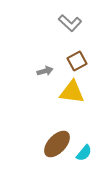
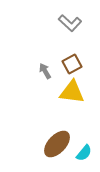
brown square: moved 5 px left, 3 px down
gray arrow: rotated 105 degrees counterclockwise
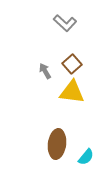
gray L-shape: moved 5 px left
brown square: rotated 12 degrees counterclockwise
brown ellipse: rotated 36 degrees counterclockwise
cyan semicircle: moved 2 px right, 4 px down
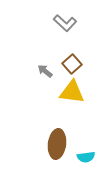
gray arrow: rotated 21 degrees counterclockwise
cyan semicircle: rotated 42 degrees clockwise
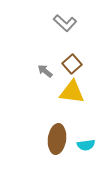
brown ellipse: moved 5 px up
cyan semicircle: moved 12 px up
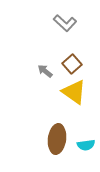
yellow triangle: moved 2 px right; rotated 28 degrees clockwise
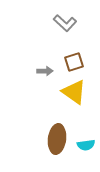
brown square: moved 2 px right, 2 px up; rotated 24 degrees clockwise
gray arrow: rotated 140 degrees clockwise
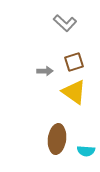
cyan semicircle: moved 6 px down; rotated 12 degrees clockwise
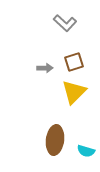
gray arrow: moved 3 px up
yellow triangle: rotated 40 degrees clockwise
brown ellipse: moved 2 px left, 1 px down
cyan semicircle: rotated 12 degrees clockwise
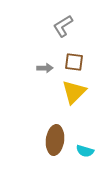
gray L-shape: moved 2 px left, 3 px down; rotated 105 degrees clockwise
brown square: rotated 24 degrees clockwise
cyan semicircle: moved 1 px left
